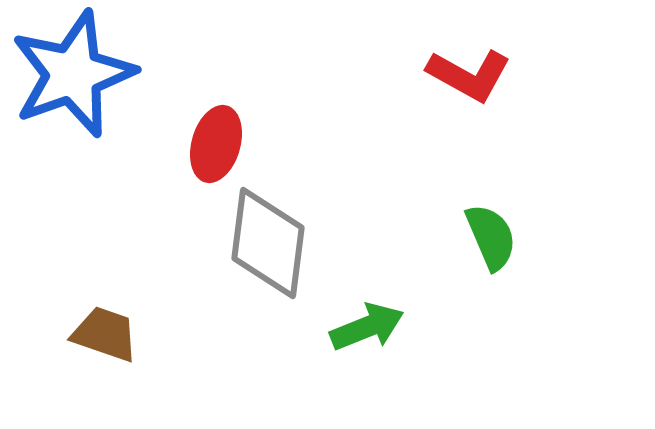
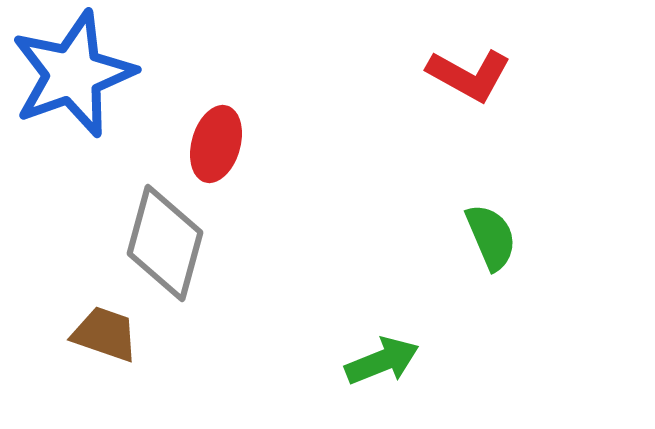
gray diamond: moved 103 px left; rotated 8 degrees clockwise
green arrow: moved 15 px right, 34 px down
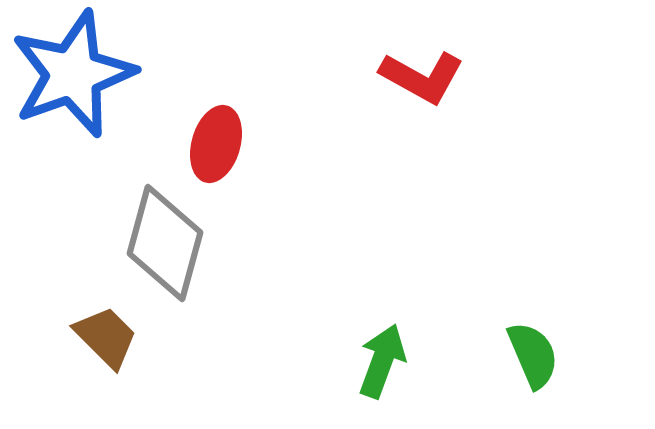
red L-shape: moved 47 px left, 2 px down
green semicircle: moved 42 px right, 118 px down
brown trapezoid: moved 1 px right, 3 px down; rotated 26 degrees clockwise
green arrow: rotated 48 degrees counterclockwise
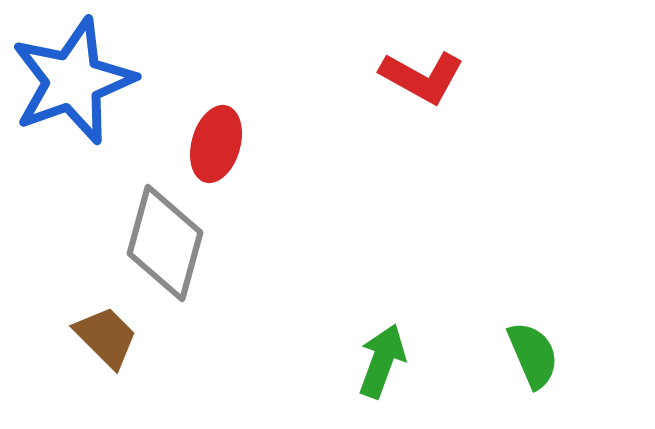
blue star: moved 7 px down
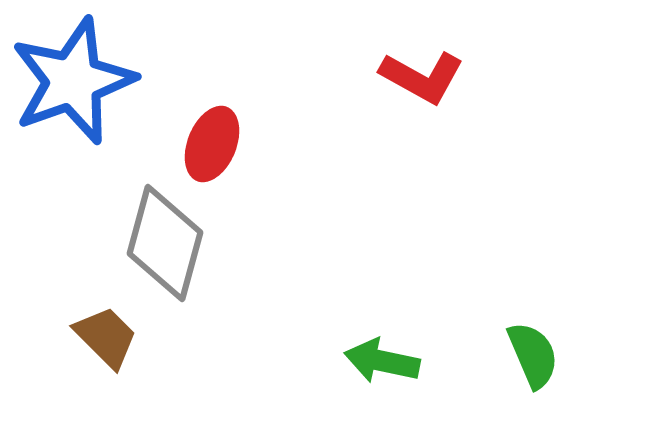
red ellipse: moved 4 px left; rotated 6 degrees clockwise
green arrow: rotated 98 degrees counterclockwise
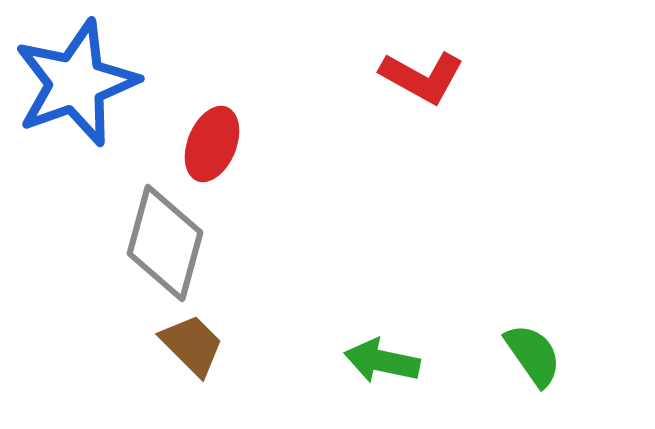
blue star: moved 3 px right, 2 px down
brown trapezoid: moved 86 px right, 8 px down
green semicircle: rotated 12 degrees counterclockwise
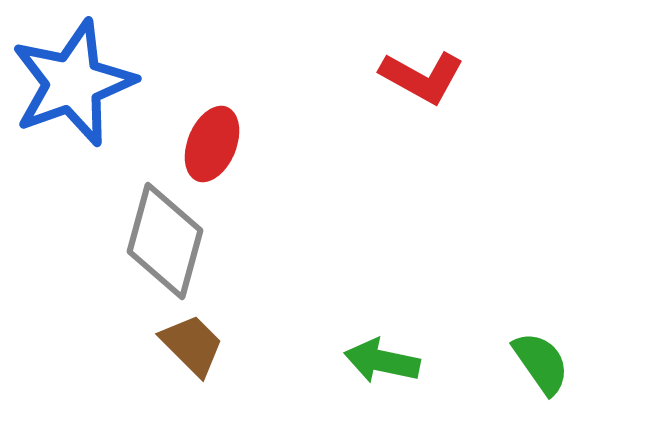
blue star: moved 3 px left
gray diamond: moved 2 px up
green semicircle: moved 8 px right, 8 px down
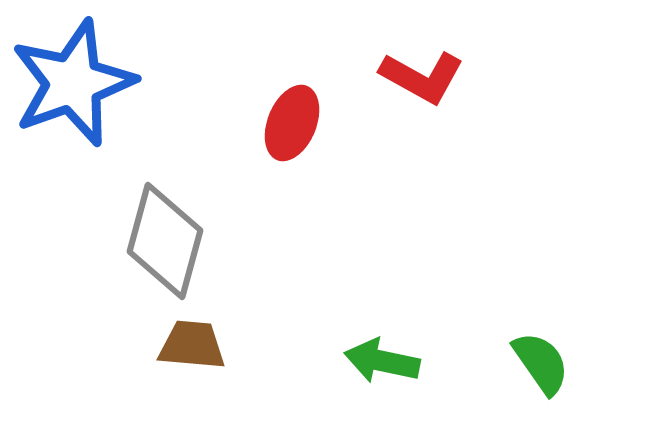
red ellipse: moved 80 px right, 21 px up
brown trapezoid: rotated 40 degrees counterclockwise
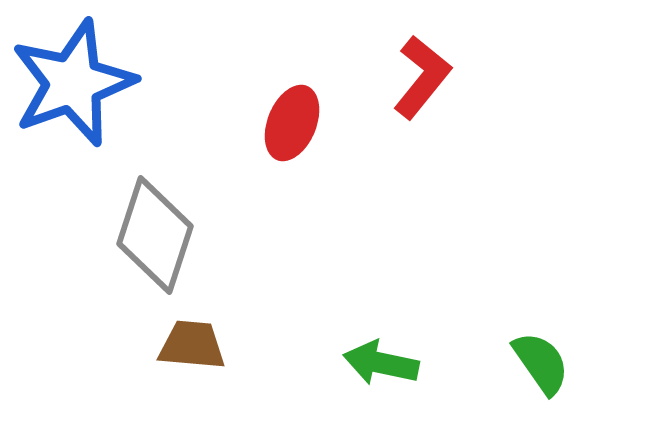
red L-shape: rotated 80 degrees counterclockwise
gray diamond: moved 10 px left, 6 px up; rotated 3 degrees clockwise
green arrow: moved 1 px left, 2 px down
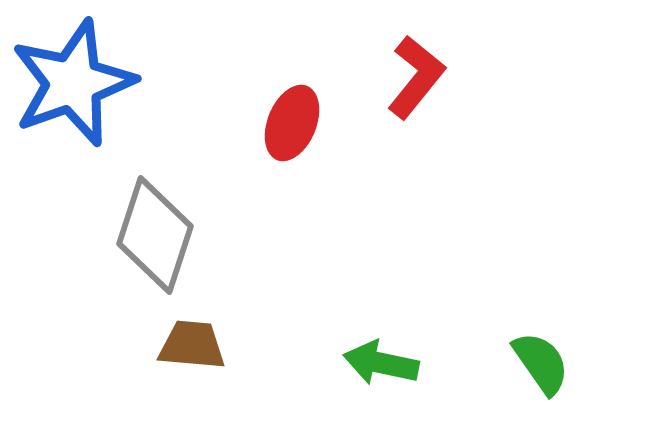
red L-shape: moved 6 px left
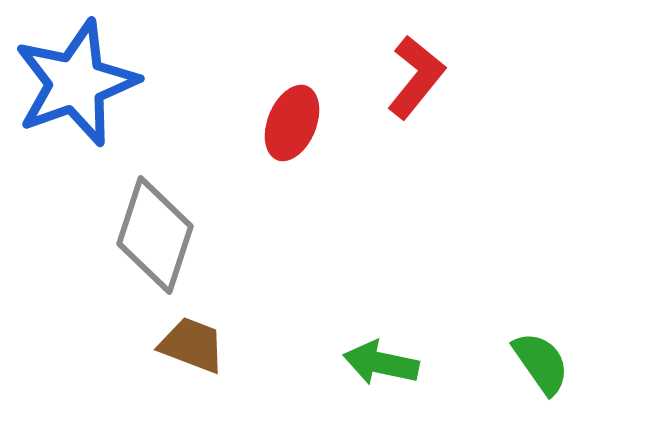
blue star: moved 3 px right
brown trapezoid: rotated 16 degrees clockwise
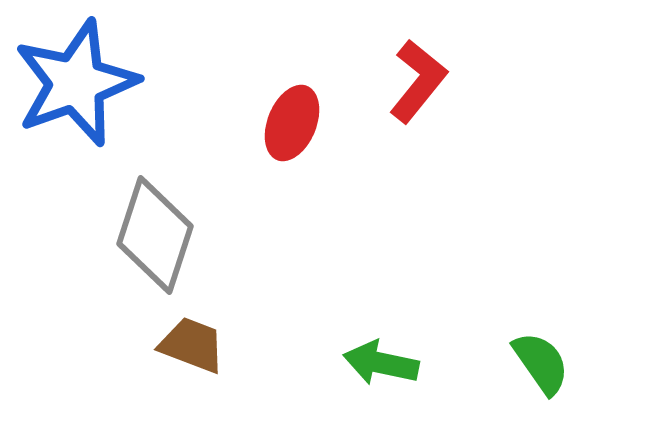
red L-shape: moved 2 px right, 4 px down
